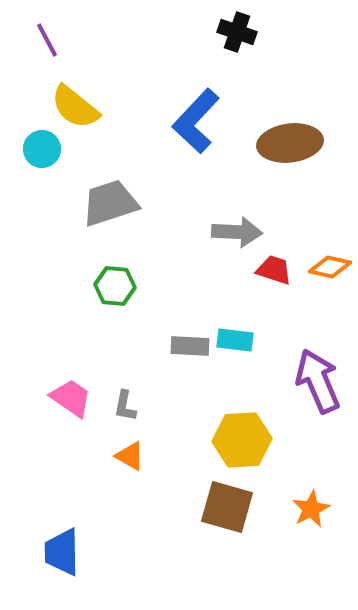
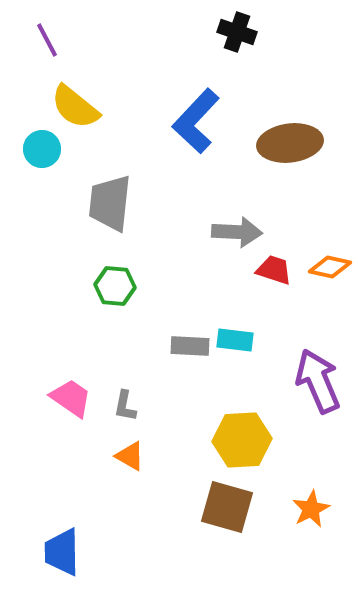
gray trapezoid: rotated 66 degrees counterclockwise
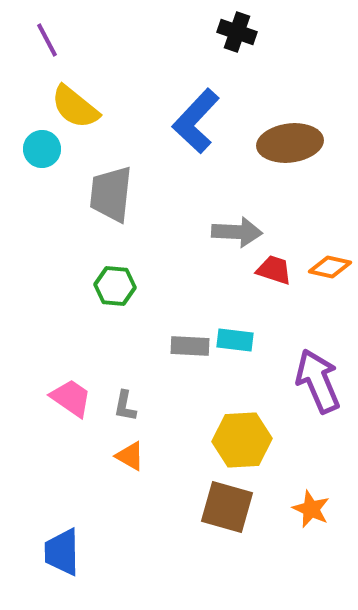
gray trapezoid: moved 1 px right, 9 px up
orange star: rotated 21 degrees counterclockwise
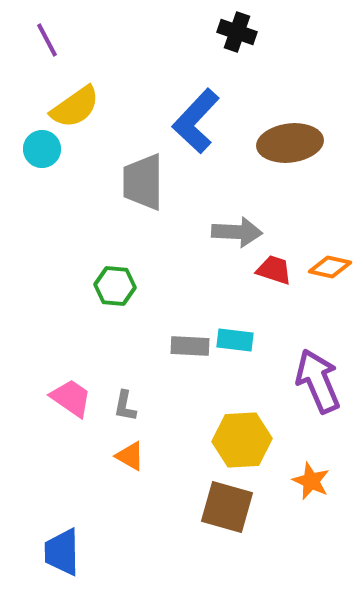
yellow semicircle: rotated 74 degrees counterclockwise
gray trapezoid: moved 32 px right, 12 px up; rotated 6 degrees counterclockwise
orange star: moved 28 px up
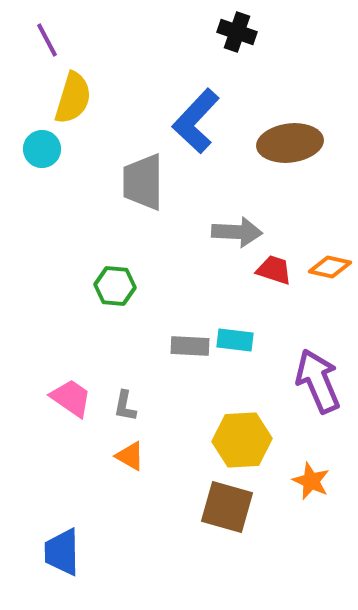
yellow semicircle: moved 2 px left, 9 px up; rotated 38 degrees counterclockwise
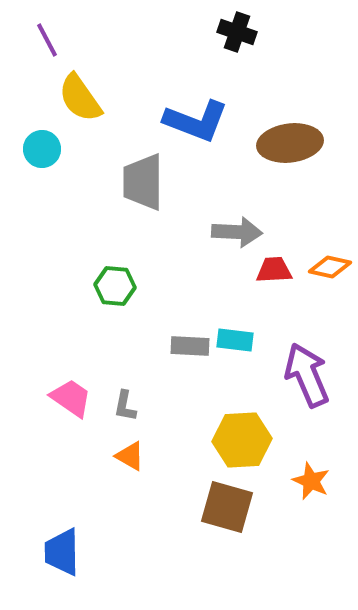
yellow semicircle: moved 7 px right; rotated 128 degrees clockwise
blue L-shape: rotated 112 degrees counterclockwise
red trapezoid: rotated 21 degrees counterclockwise
purple arrow: moved 11 px left, 6 px up
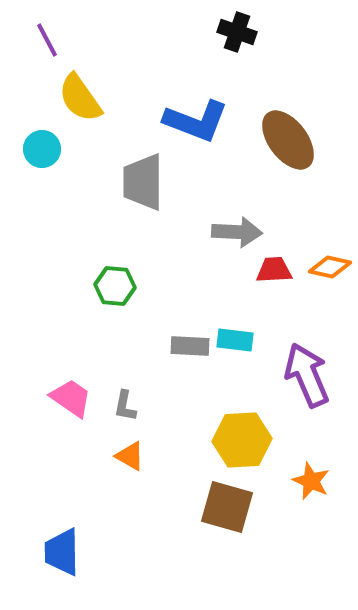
brown ellipse: moved 2 px left, 3 px up; rotated 60 degrees clockwise
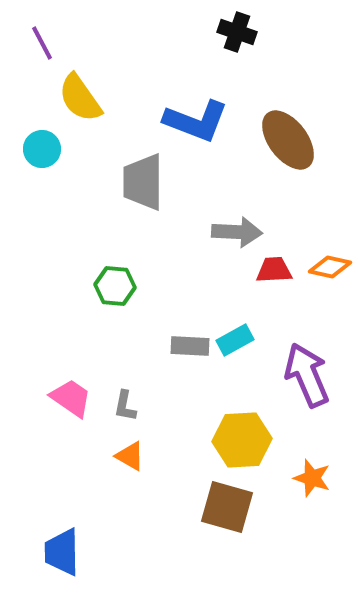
purple line: moved 5 px left, 3 px down
cyan rectangle: rotated 36 degrees counterclockwise
orange star: moved 1 px right, 3 px up; rotated 6 degrees counterclockwise
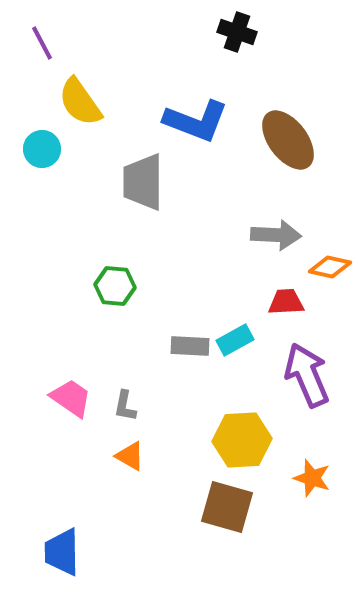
yellow semicircle: moved 4 px down
gray arrow: moved 39 px right, 3 px down
red trapezoid: moved 12 px right, 32 px down
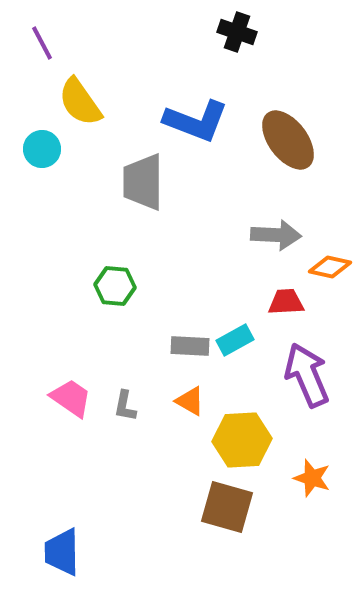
orange triangle: moved 60 px right, 55 px up
